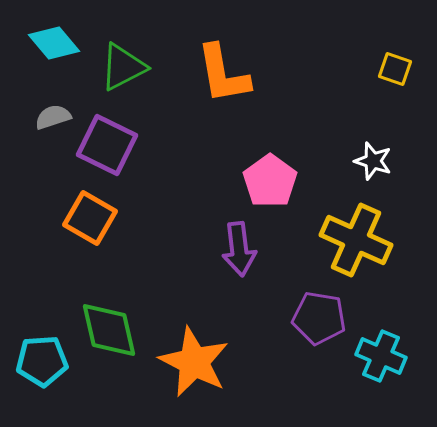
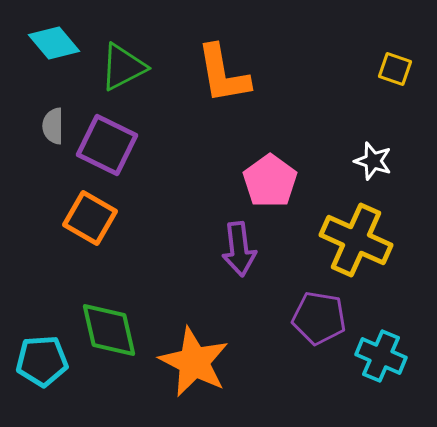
gray semicircle: moved 9 px down; rotated 72 degrees counterclockwise
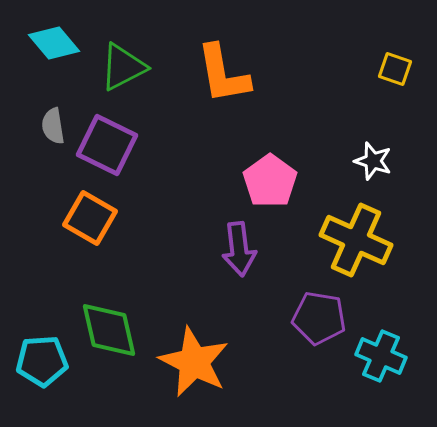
gray semicircle: rotated 9 degrees counterclockwise
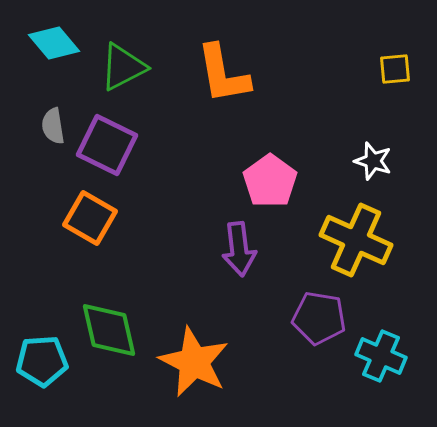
yellow square: rotated 24 degrees counterclockwise
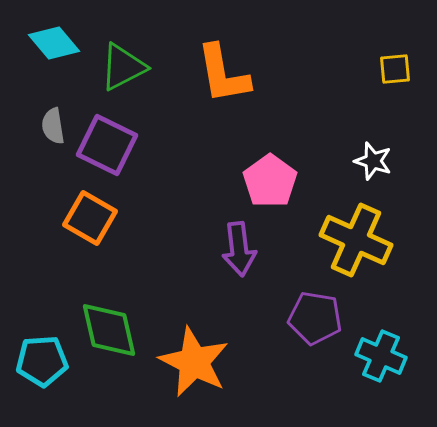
purple pentagon: moved 4 px left
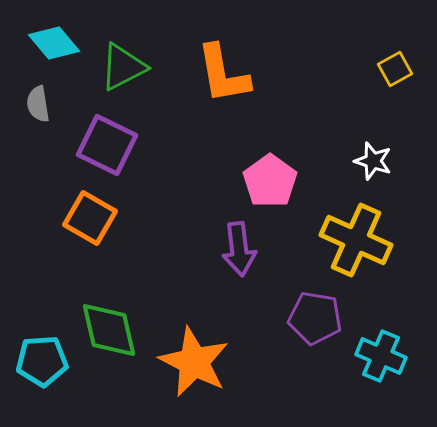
yellow square: rotated 24 degrees counterclockwise
gray semicircle: moved 15 px left, 22 px up
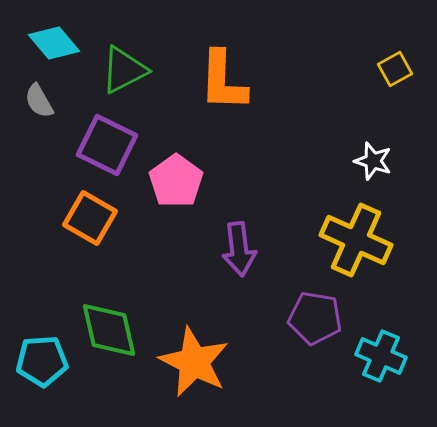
green triangle: moved 1 px right, 3 px down
orange L-shape: moved 7 px down; rotated 12 degrees clockwise
gray semicircle: moved 1 px right, 3 px up; rotated 21 degrees counterclockwise
pink pentagon: moved 94 px left
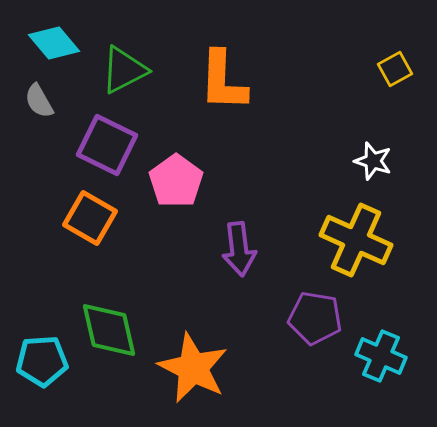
orange star: moved 1 px left, 6 px down
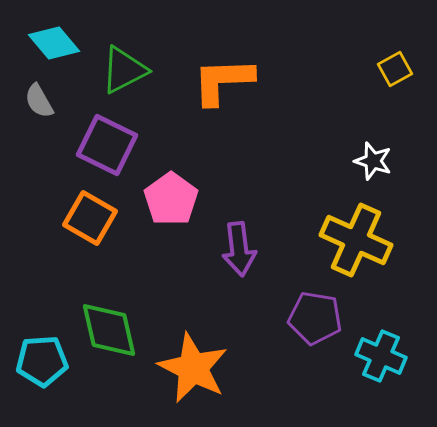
orange L-shape: rotated 86 degrees clockwise
pink pentagon: moved 5 px left, 18 px down
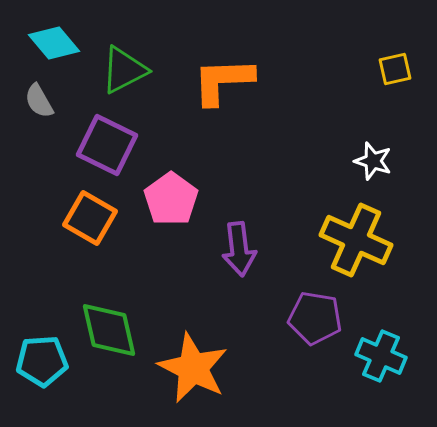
yellow square: rotated 16 degrees clockwise
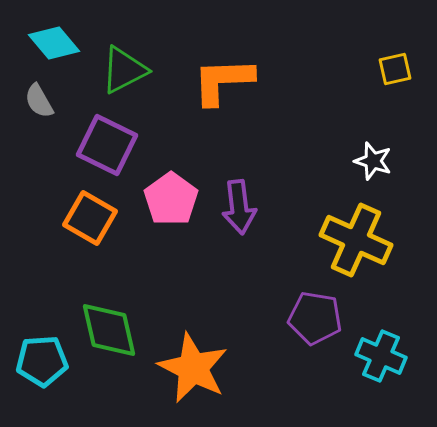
purple arrow: moved 42 px up
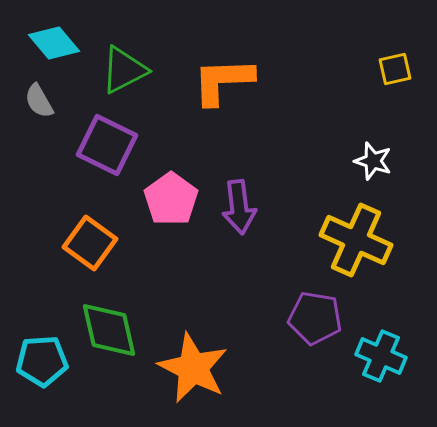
orange square: moved 25 px down; rotated 6 degrees clockwise
